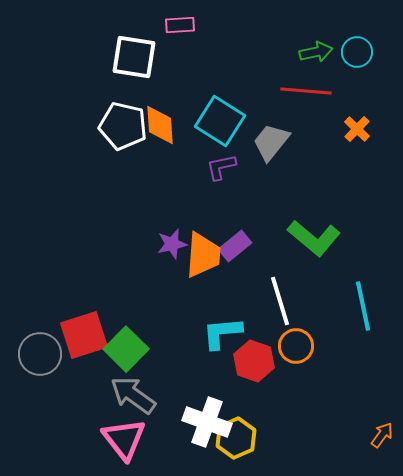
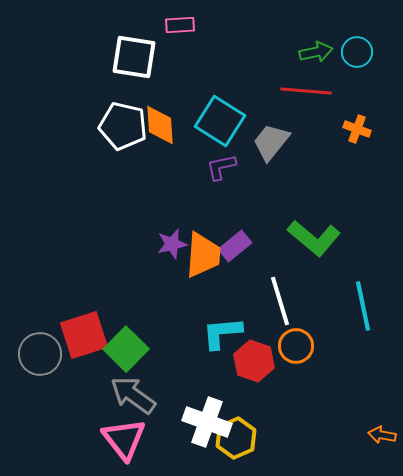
orange cross: rotated 24 degrees counterclockwise
orange arrow: rotated 116 degrees counterclockwise
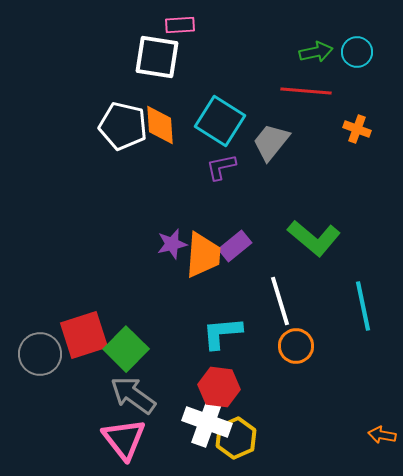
white square: moved 23 px right
red hexagon: moved 35 px left, 26 px down; rotated 12 degrees counterclockwise
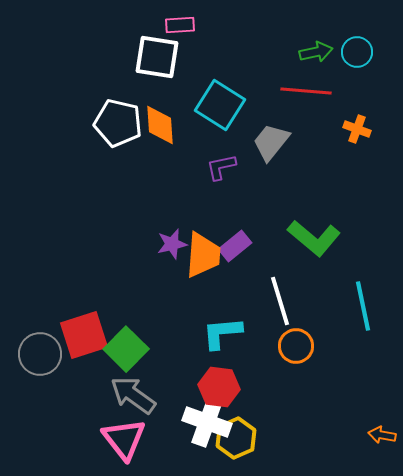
cyan square: moved 16 px up
white pentagon: moved 5 px left, 3 px up
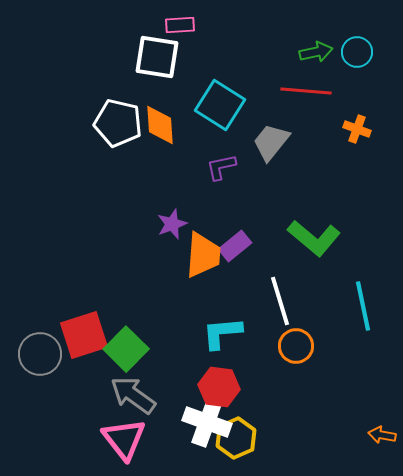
purple star: moved 20 px up; rotated 8 degrees counterclockwise
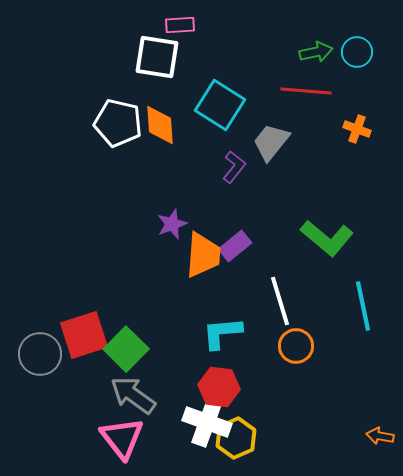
purple L-shape: moved 13 px right; rotated 140 degrees clockwise
green L-shape: moved 13 px right
orange arrow: moved 2 px left, 1 px down
pink triangle: moved 2 px left, 1 px up
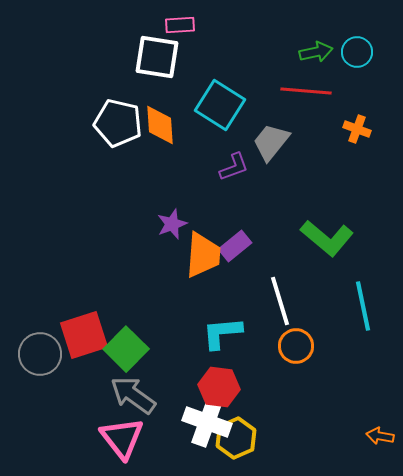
purple L-shape: rotated 32 degrees clockwise
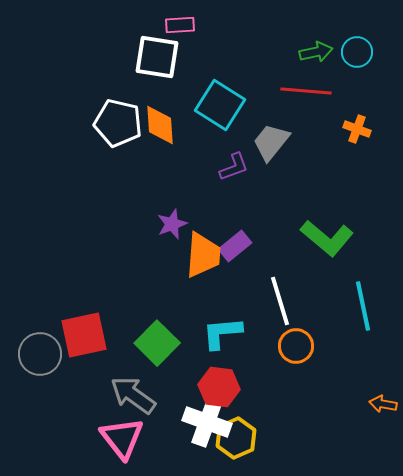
red square: rotated 6 degrees clockwise
green square: moved 31 px right, 6 px up
orange arrow: moved 3 px right, 32 px up
